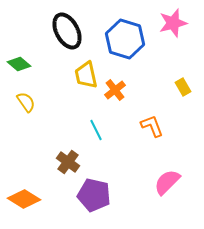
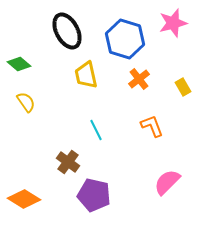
orange cross: moved 24 px right, 11 px up
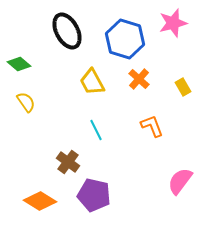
yellow trapezoid: moved 6 px right, 7 px down; rotated 16 degrees counterclockwise
orange cross: rotated 10 degrees counterclockwise
pink semicircle: moved 13 px right, 1 px up; rotated 8 degrees counterclockwise
orange diamond: moved 16 px right, 2 px down
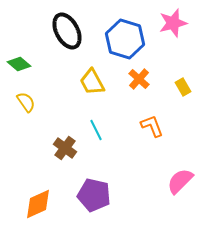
brown cross: moved 3 px left, 14 px up
pink semicircle: rotated 8 degrees clockwise
orange diamond: moved 2 px left, 3 px down; rotated 56 degrees counterclockwise
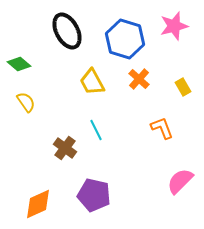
pink star: moved 1 px right, 3 px down
orange L-shape: moved 10 px right, 2 px down
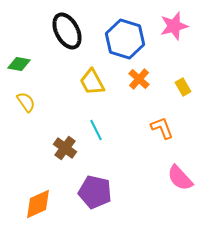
green diamond: rotated 30 degrees counterclockwise
pink semicircle: moved 3 px up; rotated 88 degrees counterclockwise
purple pentagon: moved 1 px right, 3 px up
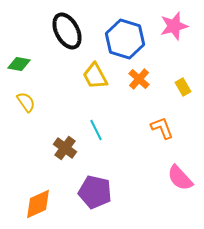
yellow trapezoid: moved 3 px right, 6 px up
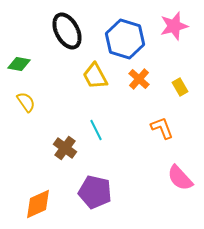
yellow rectangle: moved 3 px left
